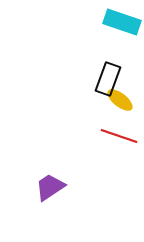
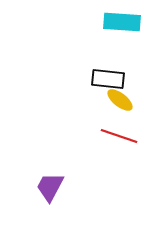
cyan rectangle: rotated 15 degrees counterclockwise
black rectangle: rotated 76 degrees clockwise
purple trapezoid: rotated 28 degrees counterclockwise
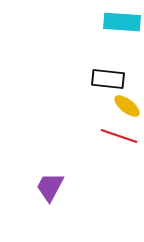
yellow ellipse: moved 7 px right, 6 px down
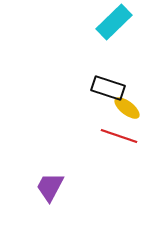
cyan rectangle: moved 8 px left; rotated 48 degrees counterclockwise
black rectangle: moved 9 px down; rotated 12 degrees clockwise
yellow ellipse: moved 2 px down
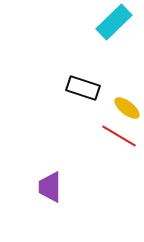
black rectangle: moved 25 px left
red line: rotated 12 degrees clockwise
purple trapezoid: rotated 28 degrees counterclockwise
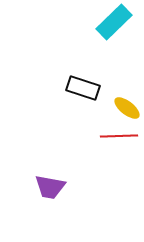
red line: rotated 33 degrees counterclockwise
purple trapezoid: rotated 80 degrees counterclockwise
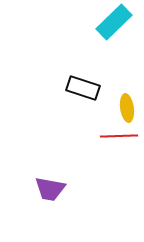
yellow ellipse: rotated 44 degrees clockwise
purple trapezoid: moved 2 px down
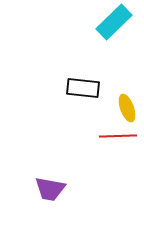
black rectangle: rotated 12 degrees counterclockwise
yellow ellipse: rotated 12 degrees counterclockwise
red line: moved 1 px left
